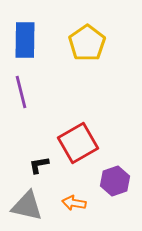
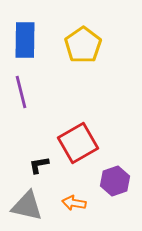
yellow pentagon: moved 4 px left, 2 px down
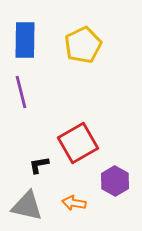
yellow pentagon: rotated 9 degrees clockwise
purple hexagon: rotated 12 degrees counterclockwise
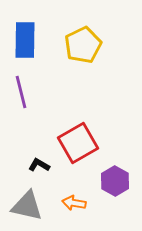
black L-shape: rotated 40 degrees clockwise
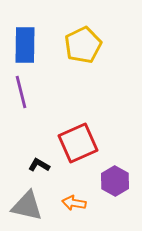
blue rectangle: moved 5 px down
red square: rotated 6 degrees clockwise
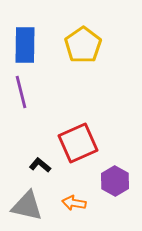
yellow pentagon: rotated 9 degrees counterclockwise
black L-shape: moved 1 px right; rotated 10 degrees clockwise
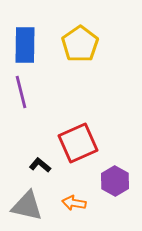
yellow pentagon: moved 3 px left, 1 px up
